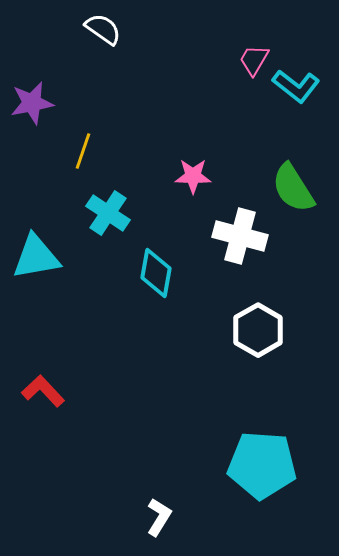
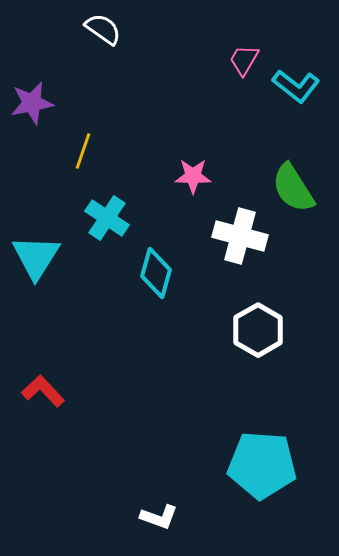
pink trapezoid: moved 10 px left
cyan cross: moved 1 px left, 5 px down
cyan triangle: rotated 48 degrees counterclockwise
cyan diamond: rotated 6 degrees clockwise
white L-shape: rotated 78 degrees clockwise
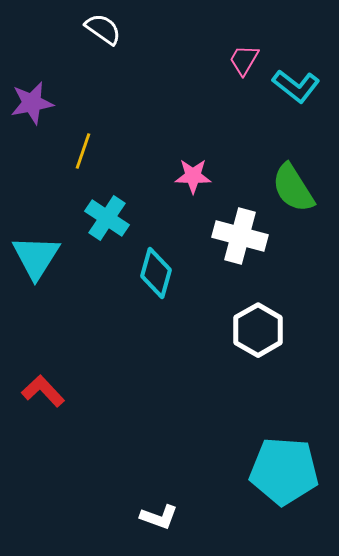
cyan pentagon: moved 22 px right, 6 px down
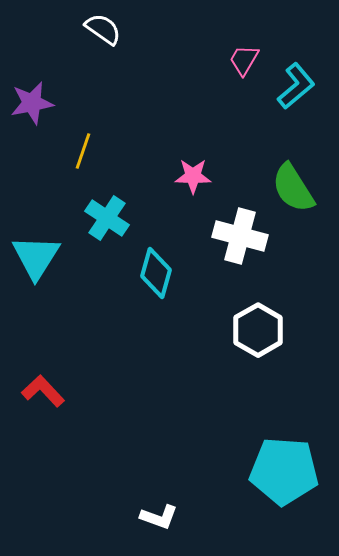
cyan L-shape: rotated 78 degrees counterclockwise
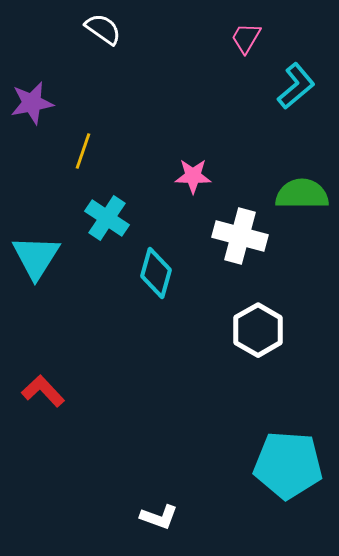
pink trapezoid: moved 2 px right, 22 px up
green semicircle: moved 9 px right, 6 px down; rotated 122 degrees clockwise
cyan pentagon: moved 4 px right, 6 px up
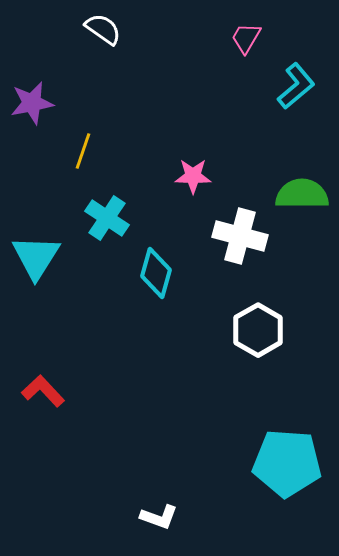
cyan pentagon: moved 1 px left, 2 px up
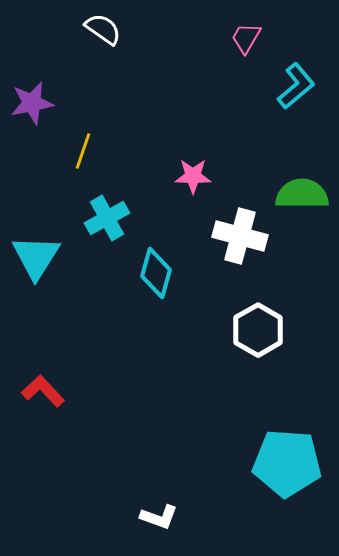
cyan cross: rotated 27 degrees clockwise
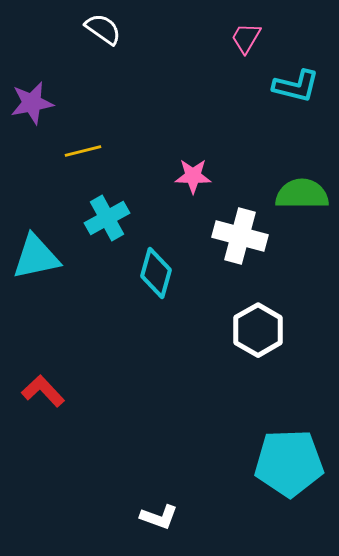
cyan L-shape: rotated 54 degrees clockwise
yellow line: rotated 57 degrees clockwise
cyan triangle: rotated 46 degrees clockwise
cyan pentagon: moved 2 px right; rotated 6 degrees counterclockwise
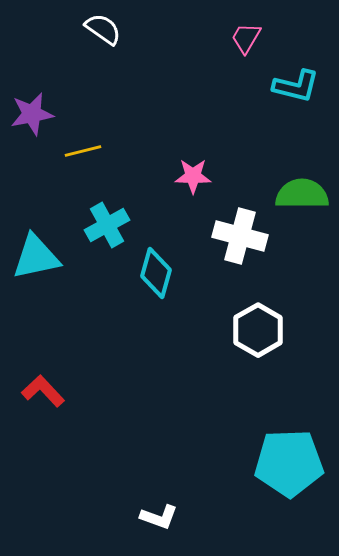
purple star: moved 11 px down
cyan cross: moved 7 px down
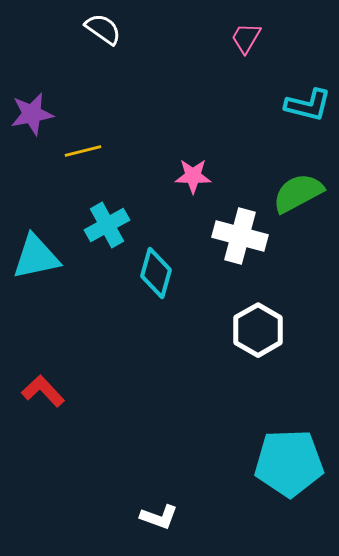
cyan L-shape: moved 12 px right, 19 px down
green semicircle: moved 4 px left, 1 px up; rotated 28 degrees counterclockwise
